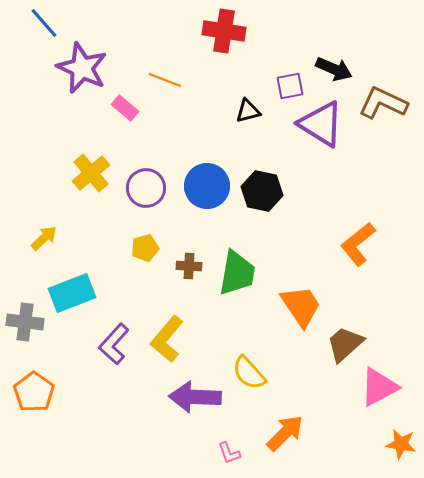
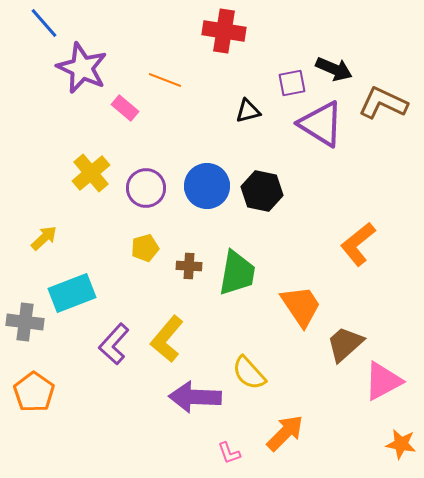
purple square: moved 2 px right, 3 px up
pink triangle: moved 4 px right, 6 px up
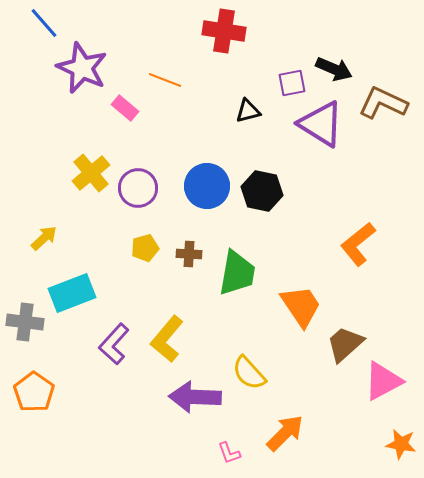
purple circle: moved 8 px left
brown cross: moved 12 px up
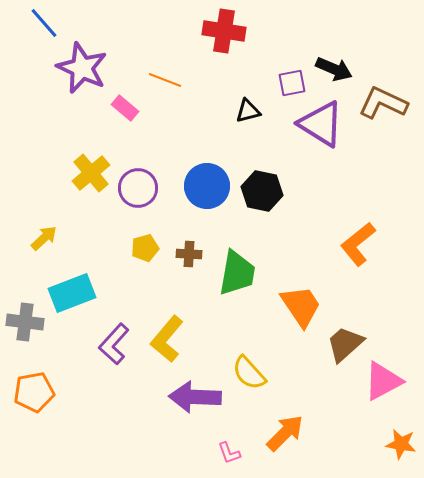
orange pentagon: rotated 27 degrees clockwise
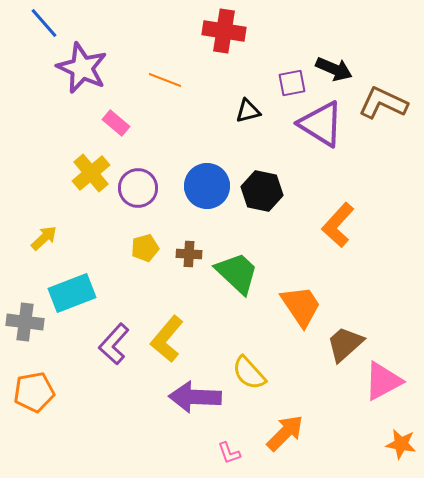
pink rectangle: moved 9 px left, 15 px down
orange L-shape: moved 20 px left, 19 px up; rotated 9 degrees counterclockwise
green trapezoid: rotated 57 degrees counterclockwise
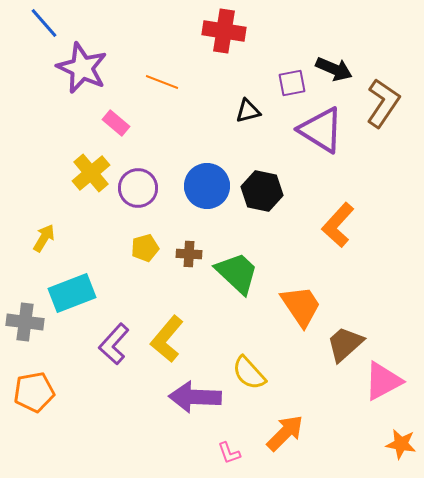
orange line: moved 3 px left, 2 px down
brown L-shape: rotated 99 degrees clockwise
purple triangle: moved 6 px down
yellow arrow: rotated 16 degrees counterclockwise
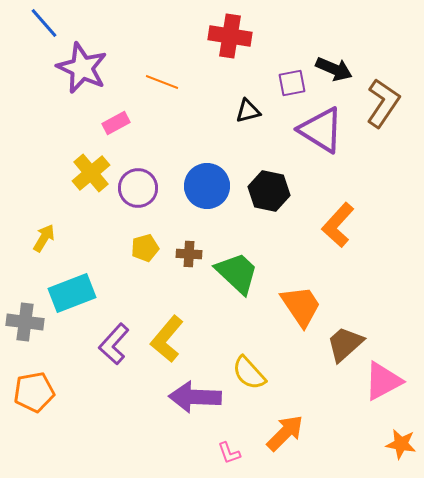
red cross: moved 6 px right, 5 px down
pink rectangle: rotated 68 degrees counterclockwise
black hexagon: moved 7 px right
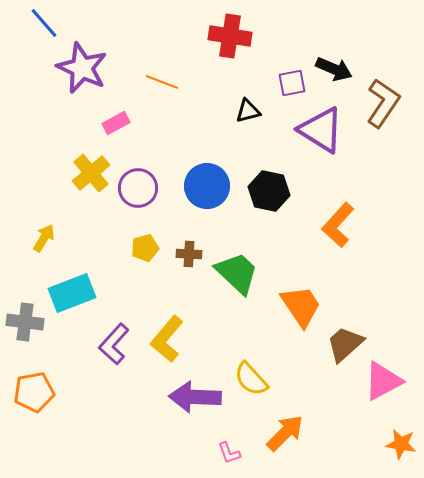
yellow semicircle: moved 2 px right, 6 px down
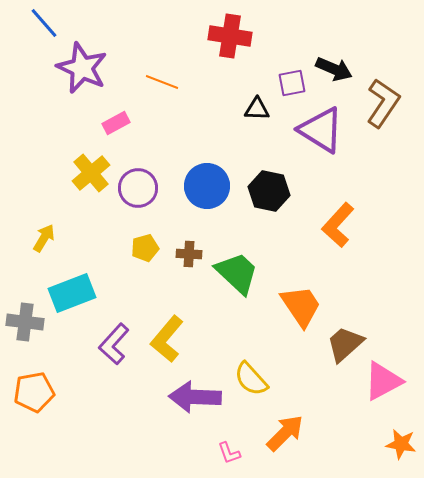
black triangle: moved 9 px right, 2 px up; rotated 16 degrees clockwise
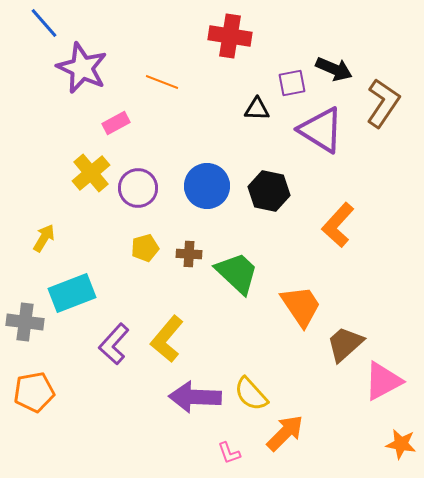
yellow semicircle: moved 15 px down
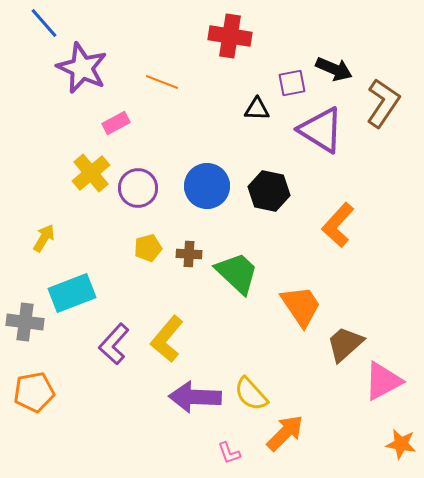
yellow pentagon: moved 3 px right
